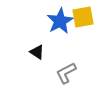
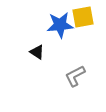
blue star: moved 4 px down; rotated 24 degrees clockwise
gray L-shape: moved 9 px right, 3 px down
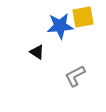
blue star: moved 1 px down
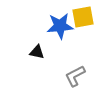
black triangle: rotated 21 degrees counterclockwise
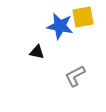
blue star: rotated 16 degrees clockwise
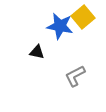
yellow square: rotated 30 degrees counterclockwise
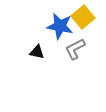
gray L-shape: moved 27 px up
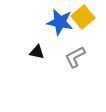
blue star: moved 4 px up
gray L-shape: moved 8 px down
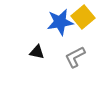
blue star: rotated 20 degrees counterclockwise
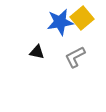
yellow square: moved 1 px left, 1 px down
